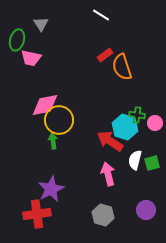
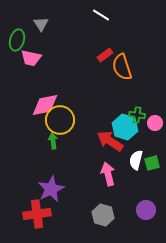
yellow circle: moved 1 px right
white semicircle: moved 1 px right
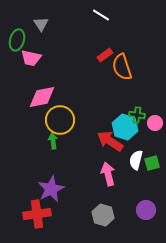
pink diamond: moved 3 px left, 8 px up
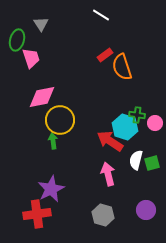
pink trapezoid: rotated 120 degrees counterclockwise
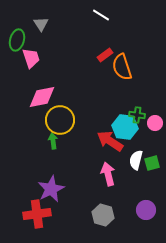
cyan hexagon: rotated 10 degrees counterclockwise
